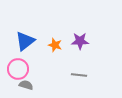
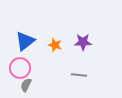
purple star: moved 3 px right, 1 px down
pink circle: moved 2 px right, 1 px up
gray semicircle: rotated 80 degrees counterclockwise
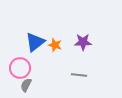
blue triangle: moved 10 px right, 1 px down
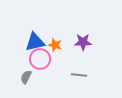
blue triangle: rotated 25 degrees clockwise
pink circle: moved 20 px right, 9 px up
gray semicircle: moved 8 px up
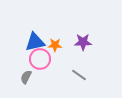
orange star: rotated 16 degrees counterclockwise
gray line: rotated 28 degrees clockwise
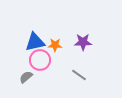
pink circle: moved 1 px down
gray semicircle: rotated 24 degrees clockwise
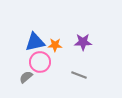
pink circle: moved 2 px down
gray line: rotated 14 degrees counterclockwise
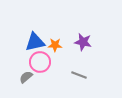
purple star: rotated 12 degrees clockwise
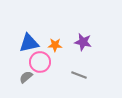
blue triangle: moved 6 px left, 1 px down
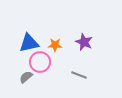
purple star: moved 1 px right; rotated 12 degrees clockwise
